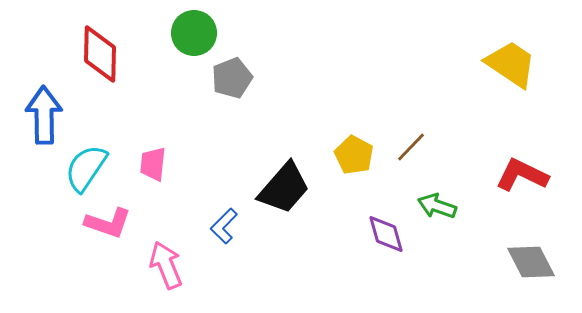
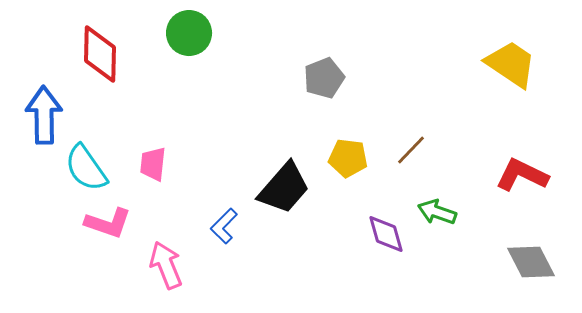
green circle: moved 5 px left
gray pentagon: moved 92 px right
brown line: moved 3 px down
yellow pentagon: moved 6 px left, 3 px down; rotated 21 degrees counterclockwise
cyan semicircle: rotated 69 degrees counterclockwise
green arrow: moved 6 px down
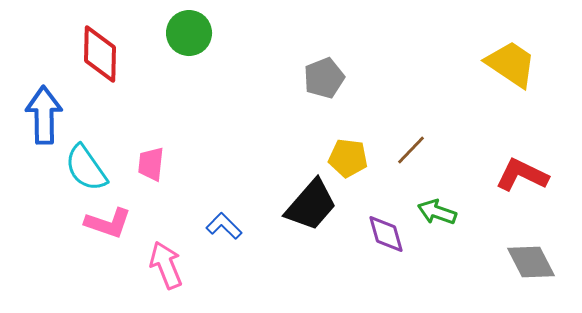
pink trapezoid: moved 2 px left
black trapezoid: moved 27 px right, 17 px down
blue L-shape: rotated 90 degrees clockwise
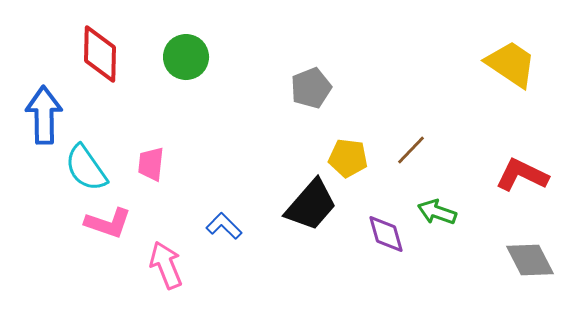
green circle: moved 3 px left, 24 px down
gray pentagon: moved 13 px left, 10 px down
gray diamond: moved 1 px left, 2 px up
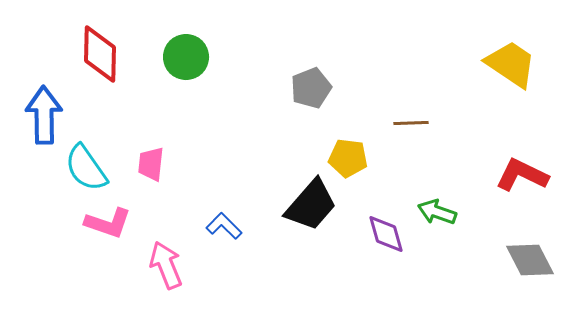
brown line: moved 27 px up; rotated 44 degrees clockwise
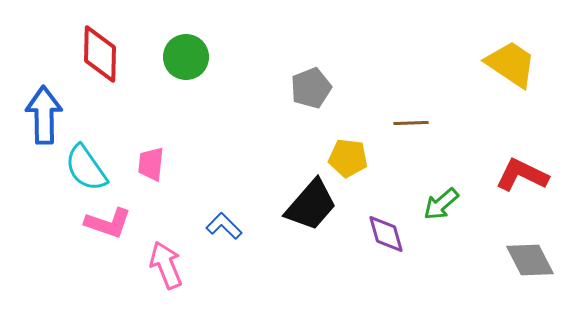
green arrow: moved 4 px right, 8 px up; rotated 60 degrees counterclockwise
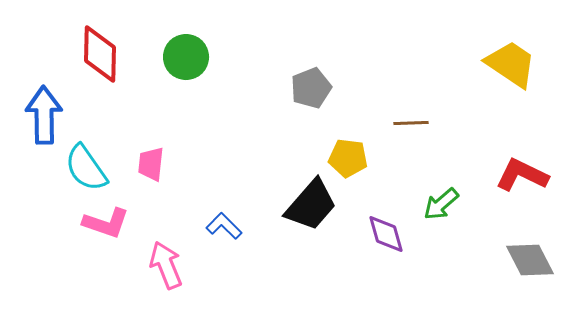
pink L-shape: moved 2 px left
